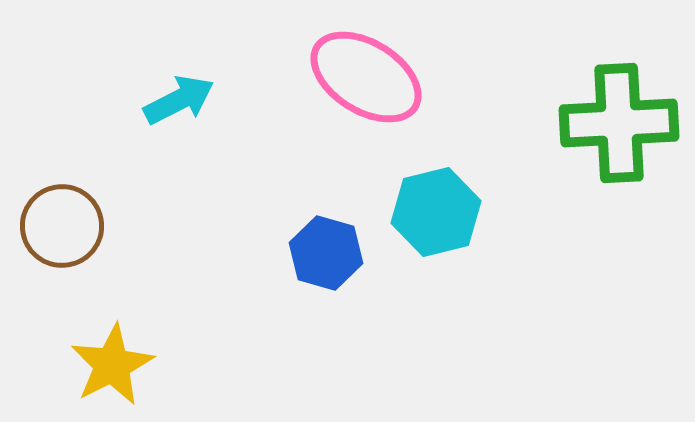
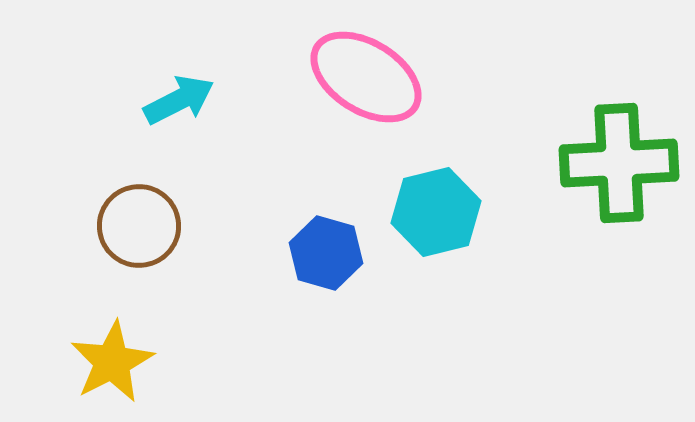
green cross: moved 40 px down
brown circle: moved 77 px right
yellow star: moved 3 px up
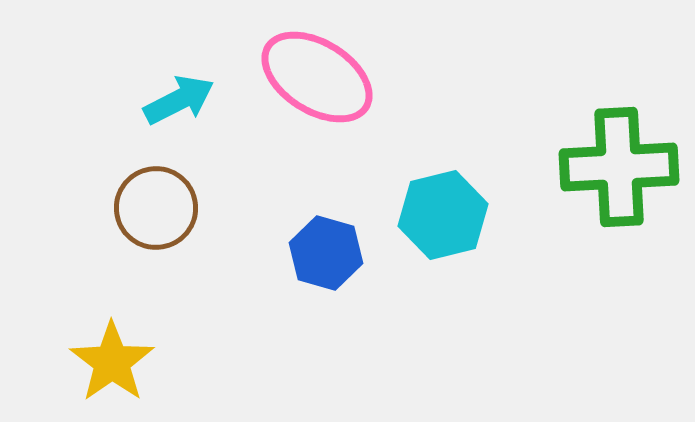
pink ellipse: moved 49 px left
green cross: moved 4 px down
cyan hexagon: moved 7 px right, 3 px down
brown circle: moved 17 px right, 18 px up
yellow star: rotated 8 degrees counterclockwise
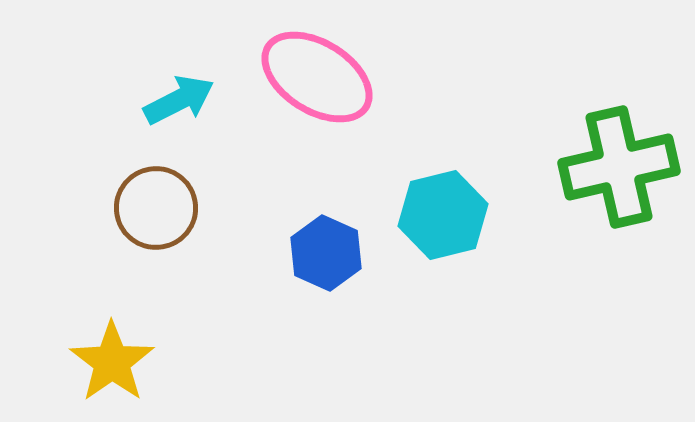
green cross: rotated 10 degrees counterclockwise
blue hexagon: rotated 8 degrees clockwise
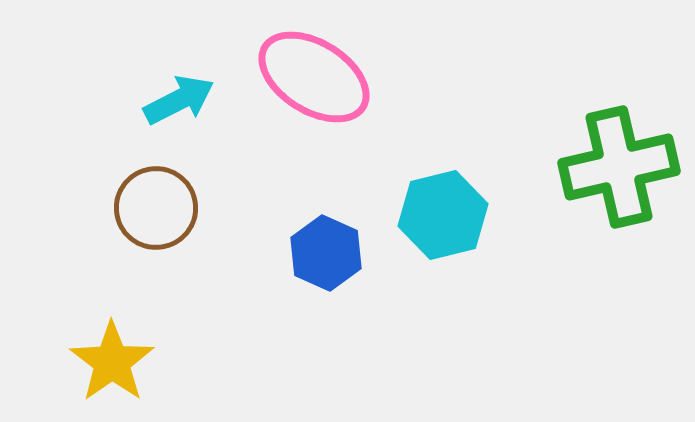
pink ellipse: moved 3 px left
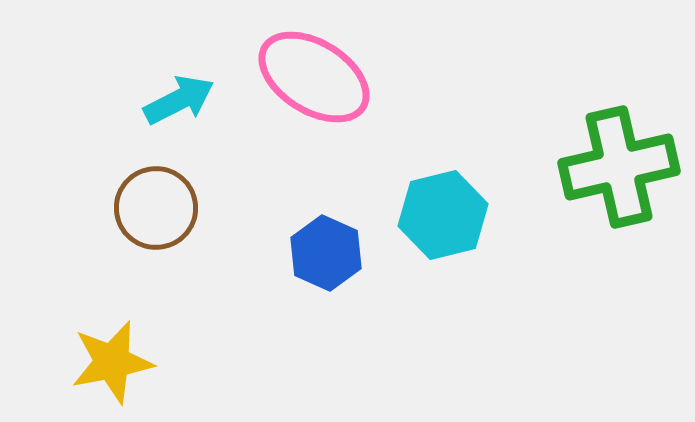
yellow star: rotated 24 degrees clockwise
